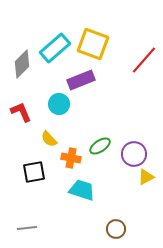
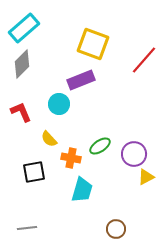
cyan rectangle: moved 31 px left, 20 px up
cyan trapezoid: rotated 88 degrees clockwise
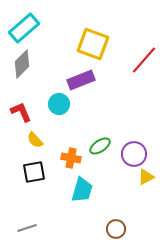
yellow semicircle: moved 14 px left, 1 px down
gray line: rotated 12 degrees counterclockwise
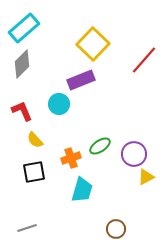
yellow square: rotated 24 degrees clockwise
red L-shape: moved 1 px right, 1 px up
orange cross: rotated 30 degrees counterclockwise
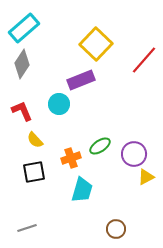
yellow square: moved 3 px right
gray diamond: rotated 12 degrees counterclockwise
